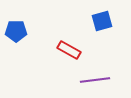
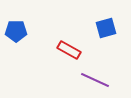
blue square: moved 4 px right, 7 px down
purple line: rotated 32 degrees clockwise
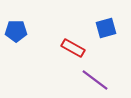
red rectangle: moved 4 px right, 2 px up
purple line: rotated 12 degrees clockwise
